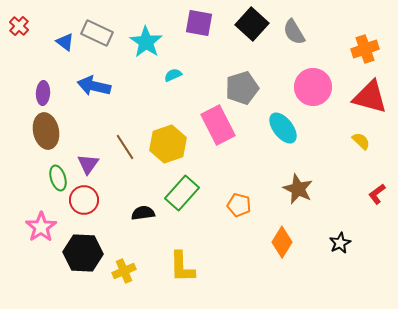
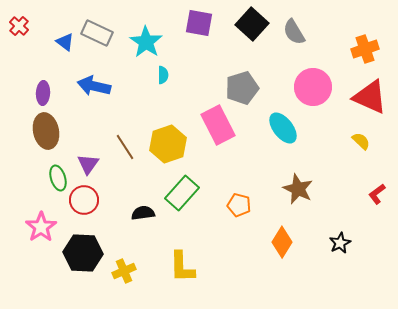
cyan semicircle: moved 10 px left; rotated 114 degrees clockwise
red triangle: rotated 9 degrees clockwise
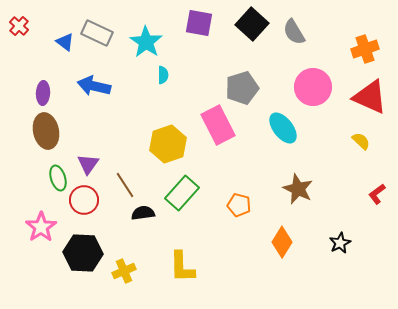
brown line: moved 38 px down
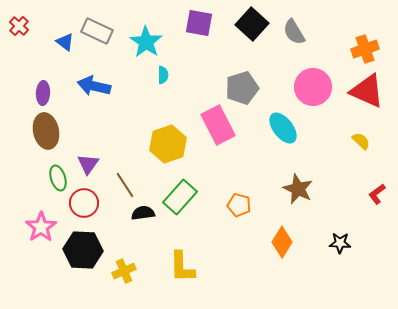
gray rectangle: moved 2 px up
red triangle: moved 3 px left, 6 px up
green rectangle: moved 2 px left, 4 px down
red circle: moved 3 px down
black star: rotated 30 degrees clockwise
black hexagon: moved 3 px up
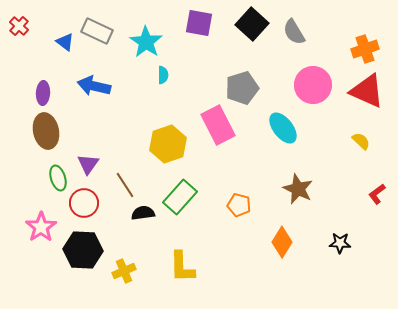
pink circle: moved 2 px up
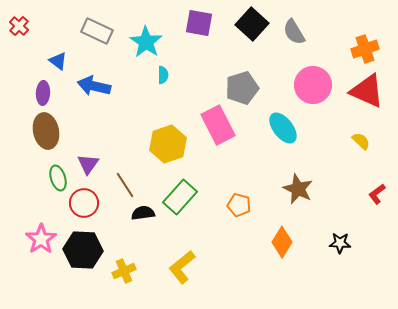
blue triangle: moved 7 px left, 19 px down
pink star: moved 12 px down
yellow L-shape: rotated 52 degrees clockwise
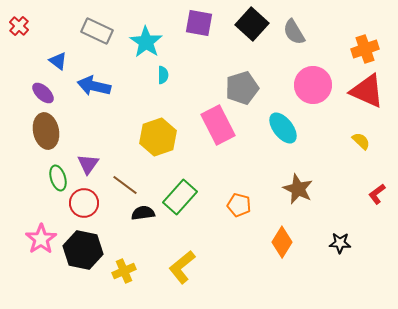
purple ellipse: rotated 50 degrees counterclockwise
yellow hexagon: moved 10 px left, 7 px up
brown line: rotated 20 degrees counterclockwise
black hexagon: rotated 9 degrees clockwise
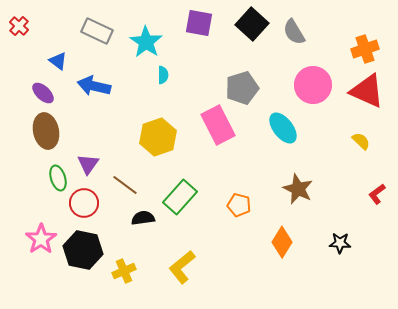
black semicircle: moved 5 px down
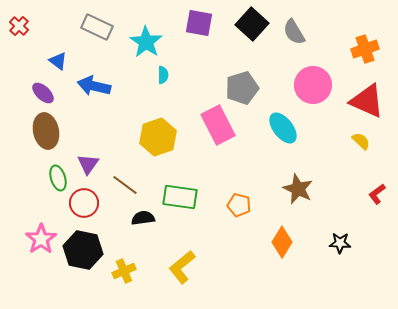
gray rectangle: moved 4 px up
red triangle: moved 10 px down
green rectangle: rotated 56 degrees clockwise
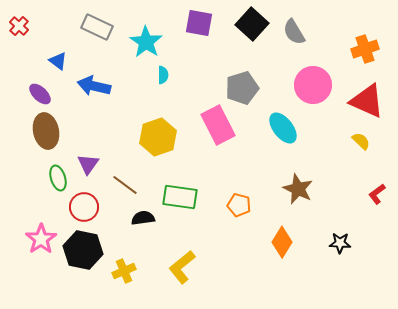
purple ellipse: moved 3 px left, 1 px down
red circle: moved 4 px down
